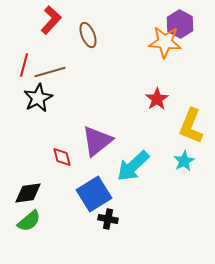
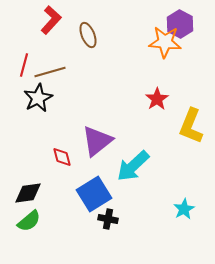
cyan star: moved 48 px down
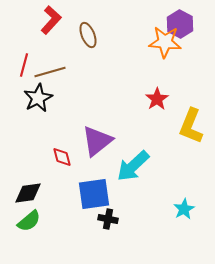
blue square: rotated 24 degrees clockwise
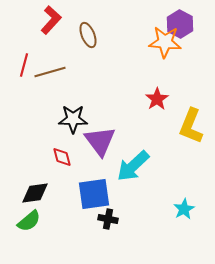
black star: moved 35 px right, 21 px down; rotated 28 degrees clockwise
purple triangle: moved 3 px right; rotated 28 degrees counterclockwise
black diamond: moved 7 px right
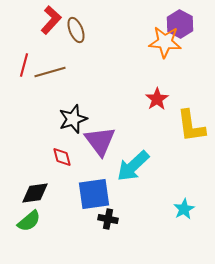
brown ellipse: moved 12 px left, 5 px up
black star: rotated 20 degrees counterclockwise
yellow L-shape: rotated 30 degrees counterclockwise
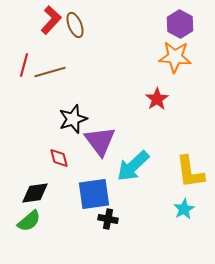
brown ellipse: moved 1 px left, 5 px up
orange star: moved 10 px right, 15 px down
yellow L-shape: moved 1 px left, 46 px down
red diamond: moved 3 px left, 1 px down
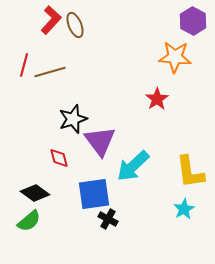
purple hexagon: moved 13 px right, 3 px up
black diamond: rotated 44 degrees clockwise
black cross: rotated 18 degrees clockwise
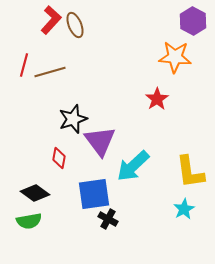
red diamond: rotated 25 degrees clockwise
green semicircle: rotated 30 degrees clockwise
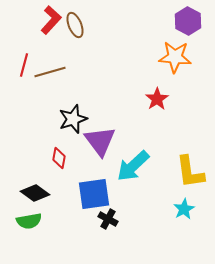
purple hexagon: moved 5 px left
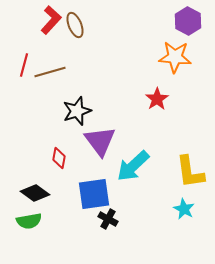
black star: moved 4 px right, 8 px up
cyan star: rotated 15 degrees counterclockwise
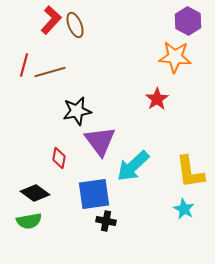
black star: rotated 8 degrees clockwise
black cross: moved 2 px left, 2 px down; rotated 18 degrees counterclockwise
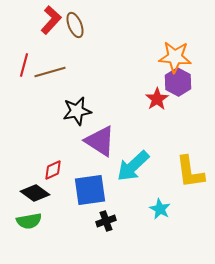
purple hexagon: moved 10 px left, 61 px down
purple triangle: rotated 20 degrees counterclockwise
red diamond: moved 6 px left, 12 px down; rotated 55 degrees clockwise
blue square: moved 4 px left, 4 px up
cyan star: moved 24 px left
black cross: rotated 30 degrees counterclockwise
